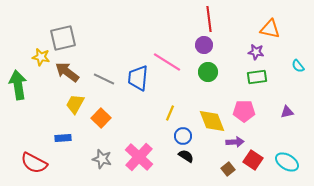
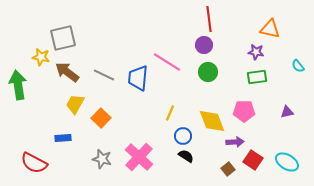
gray line: moved 4 px up
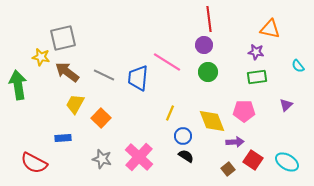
purple triangle: moved 1 px left, 7 px up; rotated 32 degrees counterclockwise
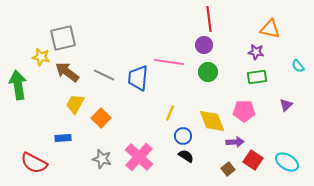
pink line: moved 2 px right; rotated 24 degrees counterclockwise
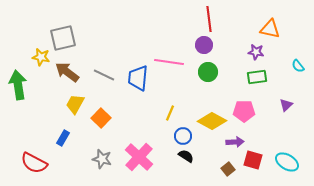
yellow diamond: rotated 40 degrees counterclockwise
blue rectangle: rotated 56 degrees counterclockwise
red square: rotated 18 degrees counterclockwise
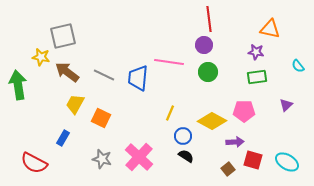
gray square: moved 2 px up
orange square: rotated 18 degrees counterclockwise
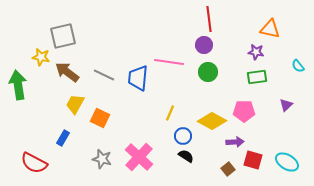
orange square: moved 1 px left
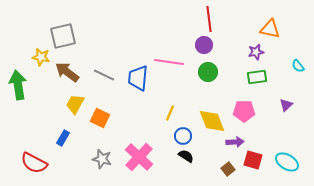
purple star: rotated 21 degrees counterclockwise
yellow diamond: rotated 40 degrees clockwise
